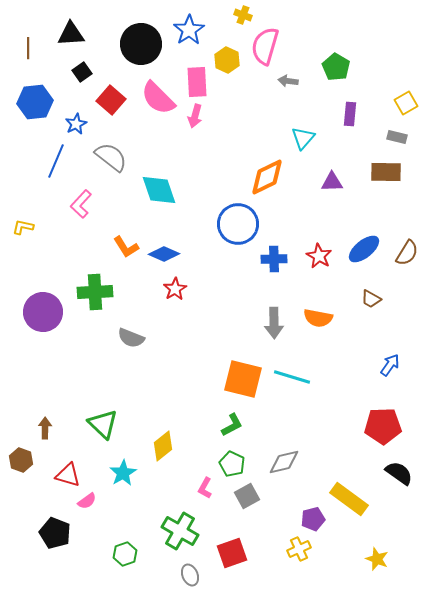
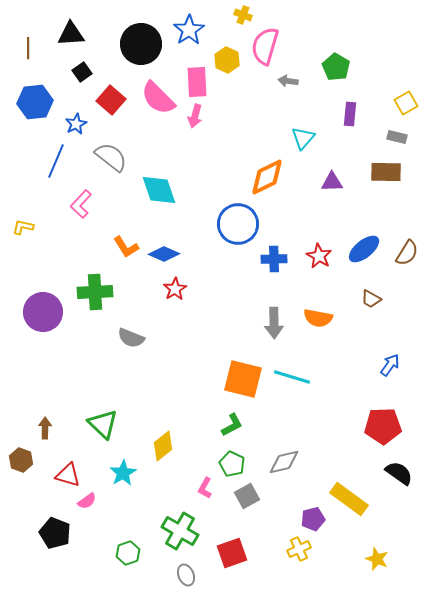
green hexagon at (125, 554): moved 3 px right, 1 px up
gray ellipse at (190, 575): moved 4 px left
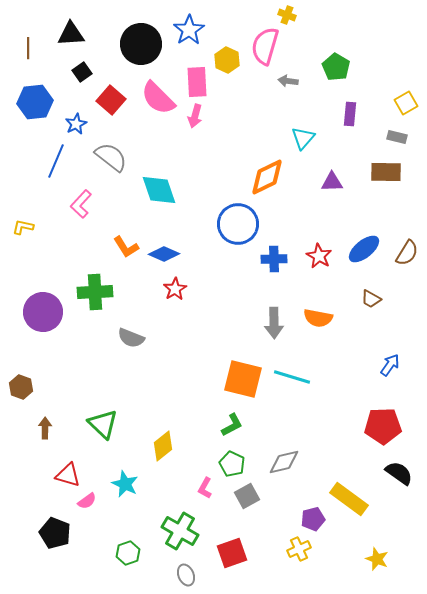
yellow cross at (243, 15): moved 44 px right
brown hexagon at (21, 460): moved 73 px up
cyan star at (123, 473): moved 2 px right, 11 px down; rotated 16 degrees counterclockwise
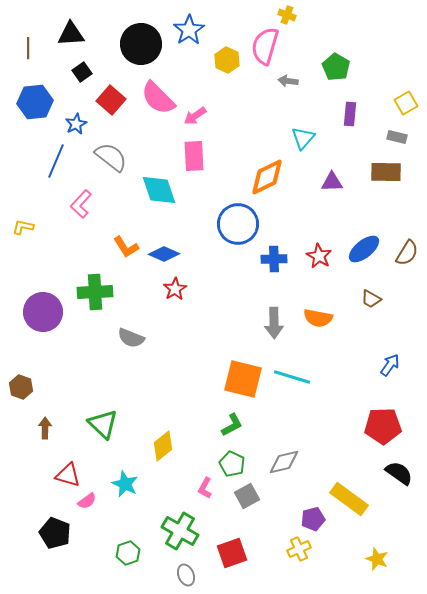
pink rectangle at (197, 82): moved 3 px left, 74 px down
pink arrow at (195, 116): rotated 40 degrees clockwise
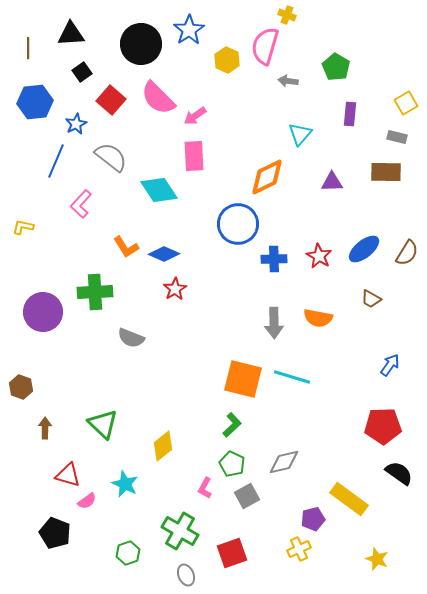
cyan triangle at (303, 138): moved 3 px left, 4 px up
cyan diamond at (159, 190): rotated 15 degrees counterclockwise
green L-shape at (232, 425): rotated 15 degrees counterclockwise
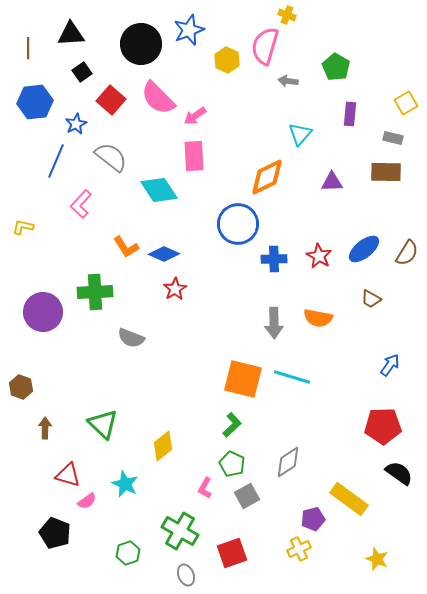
blue star at (189, 30): rotated 12 degrees clockwise
gray rectangle at (397, 137): moved 4 px left, 1 px down
gray diamond at (284, 462): moved 4 px right; rotated 20 degrees counterclockwise
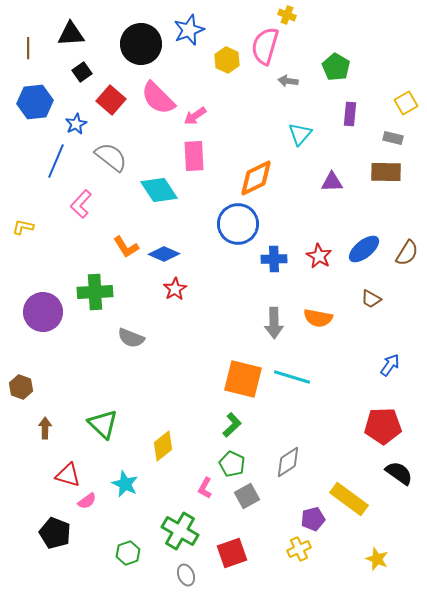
orange diamond at (267, 177): moved 11 px left, 1 px down
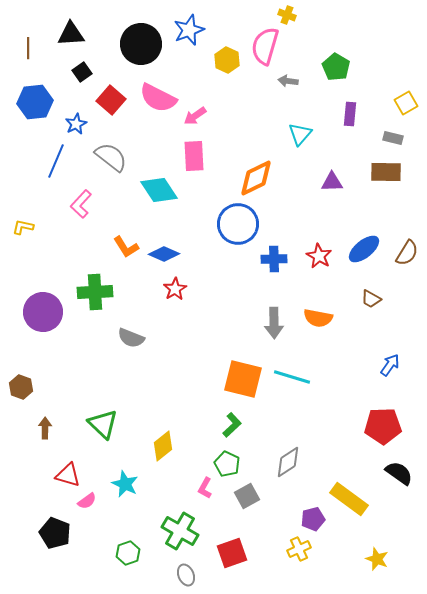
pink semicircle at (158, 98): rotated 18 degrees counterclockwise
green pentagon at (232, 464): moved 5 px left
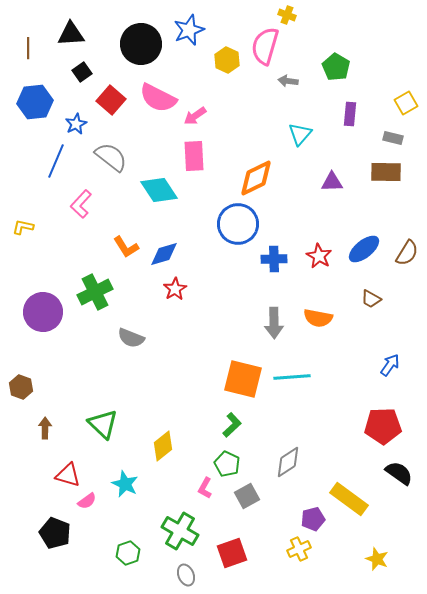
blue diamond at (164, 254): rotated 40 degrees counterclockwise
green cross at (95, 292): rotated 24 degrees counterclockwise
cyan line at (292, 377): rotated 21 degrees counterclockwise
